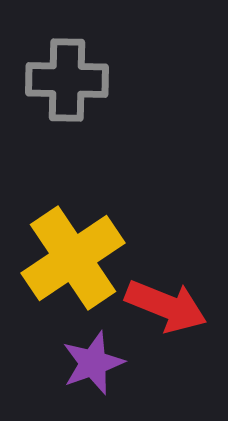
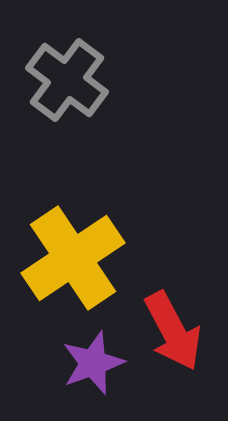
gray cross: rotated 36 degrees clockwise
red arrow: moved 7 px right, 25 px down; rotated 40 degrees clockwise
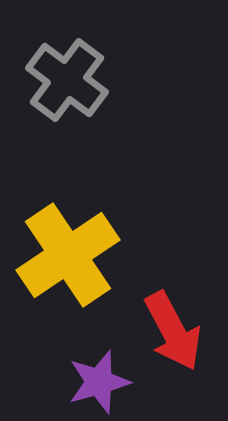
yellow cross: moved 5 px left, 3 px up
purple star: moved 6 px right, 19 px down; rotated 4 degrees clockwise
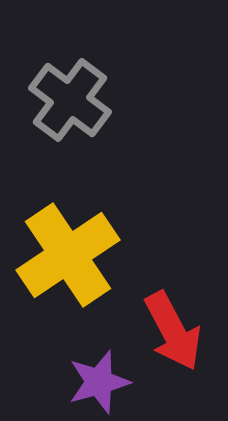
gray cross: moved 3 px right, 20 px down
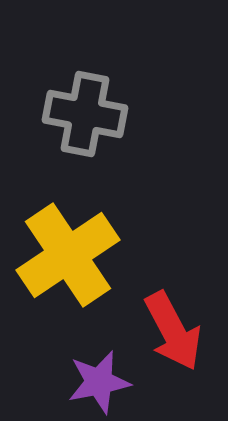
gray cross: moved 15 px right, 14 px down; rotated 26 degrees counterclockwise
purple star: rotated 4 degrees clockwise
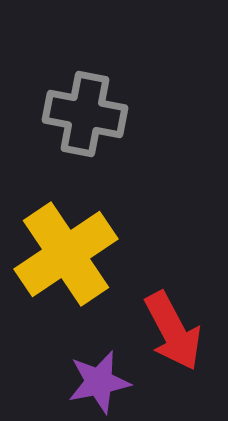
yellow cross: moved 2 px left, 1 px up
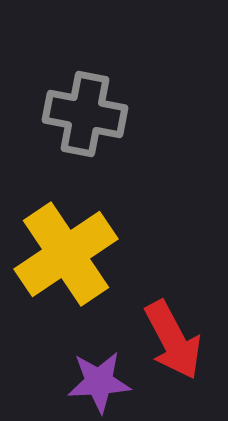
red arrow: moved 9 px down
purple star: rotated 8 degrees clockwise
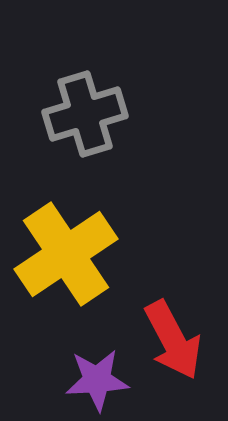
gray cross: rotated 28 degrees counterclockwise
purple star: moved 2 px left, 2 px up
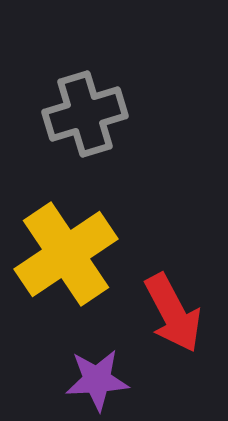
red arrow: moved 27 px up
